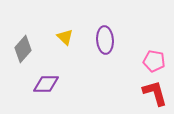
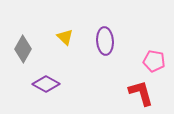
purple ellipse: moved 1 px down
gray diamond: rotated 12 degrees counterclockwise
purple diamond: rotated 28 degrees clockwise
red L-shape: moved 14 px left
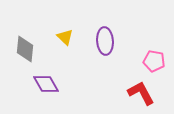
gray diamond: moved 2 px right; rotated 24 degrees counterclockwise
purple diamond: rotated 32 degrees clockwise
red L-shape: rotated 12 degrees counterclockwise
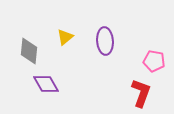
yellow triangle: rotated 36 degrees clockwise
gray diamond: moved 4 px right, 2 px down
red L-shape: rotated 48 degrees clockwise
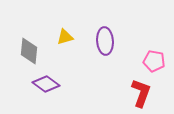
yellow triangle: rotated 24 degrees clockwise
purple diamond: rotated 24 degrees counterclockwise
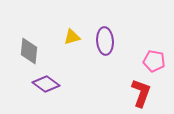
yellow triangle: moved 7 px right
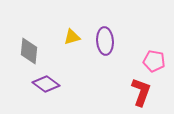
red L-shape: moved 1 px up
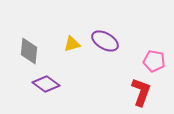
yellow triangle: moved 7 px down
purple ellipse: rotated 56 degrees counterclockwise
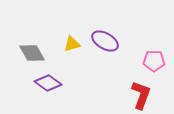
gray diamond: moved 3 px right, 2 px down; rotated 36 degrees counterclockwise
pink pentagon: rotated 10 degrees counterclockwise
purple diamond: moved 2 px right, 1 px up
red L-shape: moved 3 px down
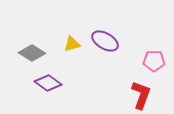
gray diamond: rotated 28 degrees counterclockwise
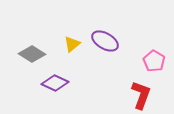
yellow triangle: rotated 24 degrees counterclockwise
gray diamond: moved 1 px down
pink pentagon: rotated 30 degrees clockwise
purple diamond: moved 7 px right; rotated 12 degrees counterclockwise
